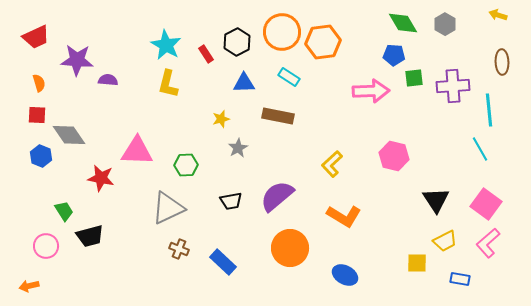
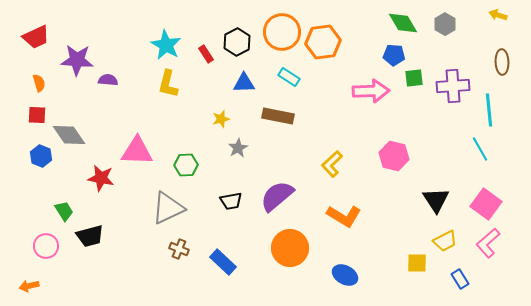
blue rectangle at (460, 279): rotated 48 degrees clockwise
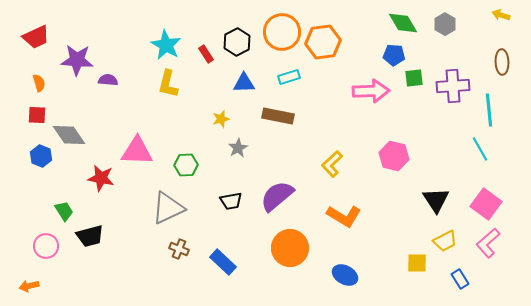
yellow arrow at (498, 15): moved 3 px right
cyan rectangle at (289, 77): rotated 50 degrees counterclockwise
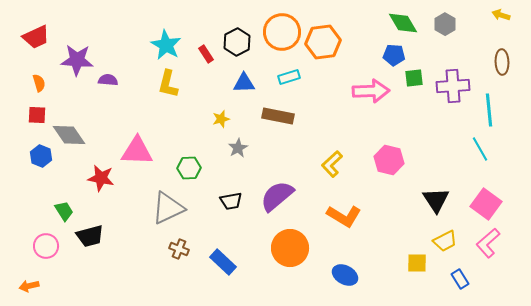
pink hexagon at (394, 156): moved 5 px left, 4 px down
green hexagon at (186, 165): moved 3 px right, 3 px down
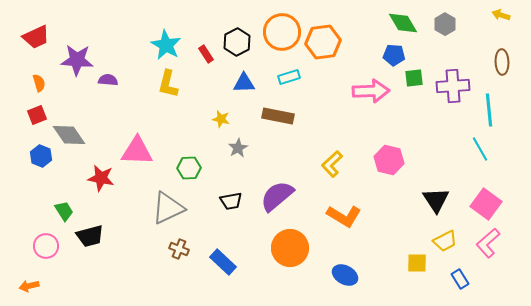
red square at (37, 115): rotated 24 degrees counterclockwise
yellow star at (221, 119): rotated 30 degrees clockwise
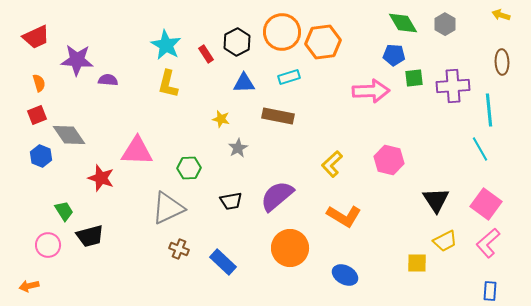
red star at (101, 178): rotated 8 degrees clockwise
pink circle at (46, 246): moved 2 px right, 1 px up
blue rectangle at (460, 279): moved 30 px right, 12 px down; rotated 36 degrees clockwise
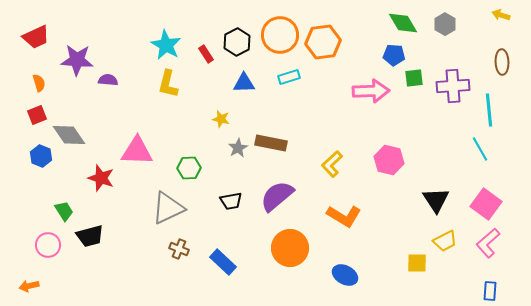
orange circle at (282, 32): moved 2 px left, 3 px down
brown rectangle at (278, 116): moved 7 px left, 27 px down
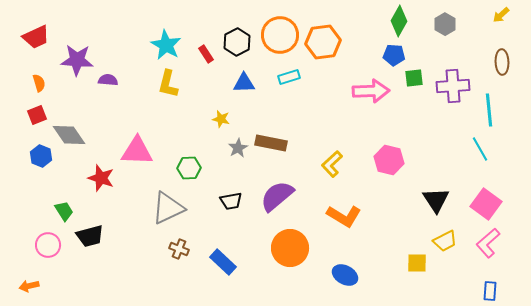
yellow arrow at (501, 15): rotated 60 degrees counterclockwise
green diamond at (403, 23): moved 4 px left, 2 px up; rotated 60 degrees clockwise
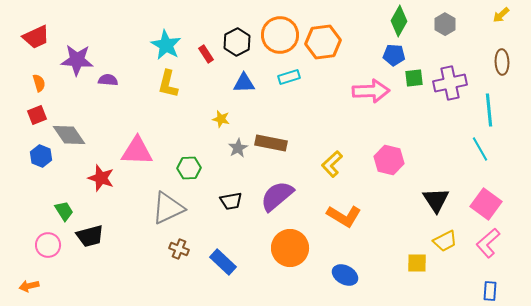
purple cross at (453, 86): moved 3 px left, 3 px up; rotated 8 degrees counterclockwise
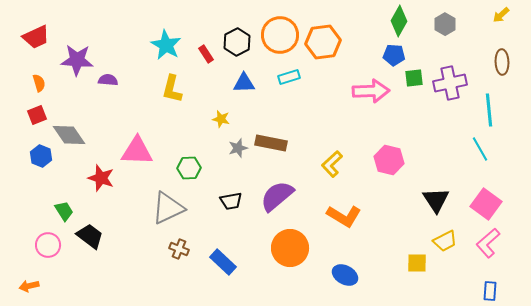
yellow L-shape at (168, 84): moved 4 px right, 5 px down
gray star at (238, 148): rotated 12 degrees clockwise
black trapezoid at (90, 236): rotated 128 degrees counterclockwise
